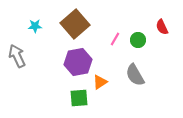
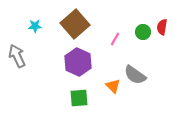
red semicircle: rotated 35 degrees clockwise
green circle: moved 5 px right, 8 px up
purple hexagon: rotated 24 degrees counterclockwise
gray semicircle: rotated 25 degrees counterclockwise
orange triangle: moved 13 px right, 4 px down; rotated 42 degrees counterclockwise
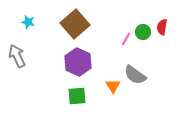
cyan star: moved 7 px left, 4 px up; rotated 16 degrees clockwise
pink line: moved 11 px right
orange triangle: rotated 14 degrees clockwise
green square: moved 2 px left, 2 px up
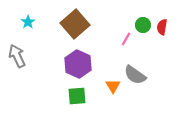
cyan star: rotated 24 degrees clockwise
green circle: moved 7 px up
purple hexagon: moved 2 px down
